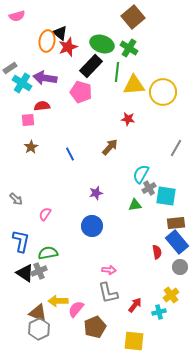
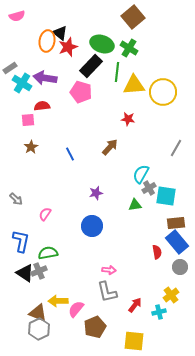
gray L-shape at (108, 293): moved 1 px left, 1 px up
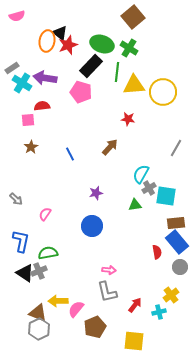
red star at (68, 47): moved 2 px up
gray rectangle at (10, 68): moved 2 px right
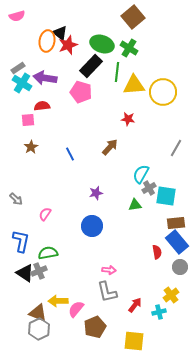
gray rectangle at (12, 68): moved 6 px right
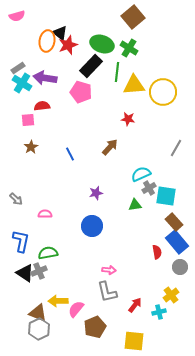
cyan semicircle at (141, 174): rotated 36 degrees clockwise
pink semicircle at (45, 214): rotated 56 degrees clockwise
brown rectangle at (176, 223): moved 2 px left, 1 px up; rotated 54 degrees clockwise
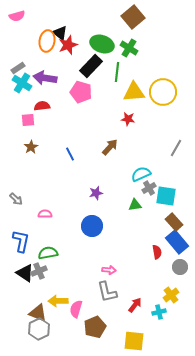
yellow triangle at (134, 85): moved 7 px down
pink semicircle at (76, 309): rotated 24 degrees counterclockwise
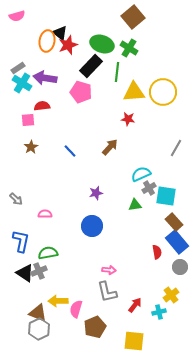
blue line at (70, 154): moved 3 px up; rotated 16 degrees counterclockwise
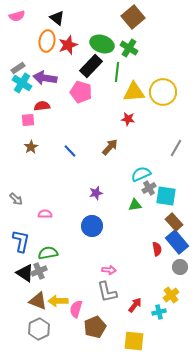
black triangle at (60, 33): moved 3 px left, 15 px up
red semicircle at (157, 252): moved 3 px up
brown triangle at (38, 313): moved 12 px up
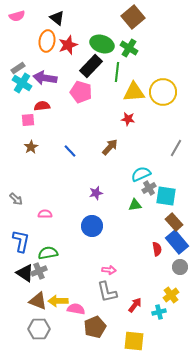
pink semicircle at (76, 309): rotated 84 degrees clockwise
gray hexagon at (39, 329): rotated 25 degrees clockwise
